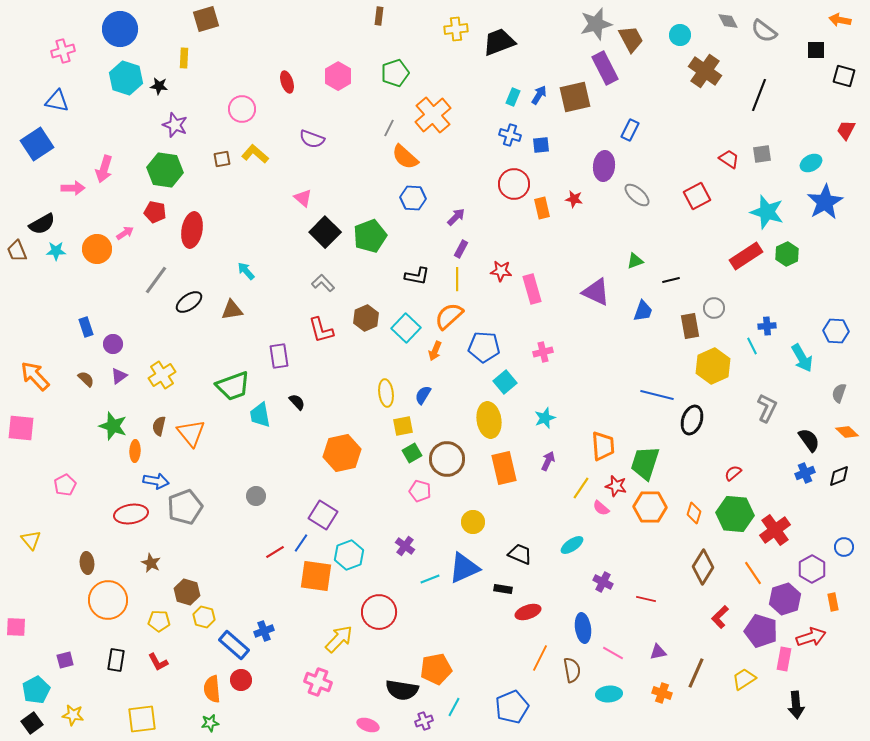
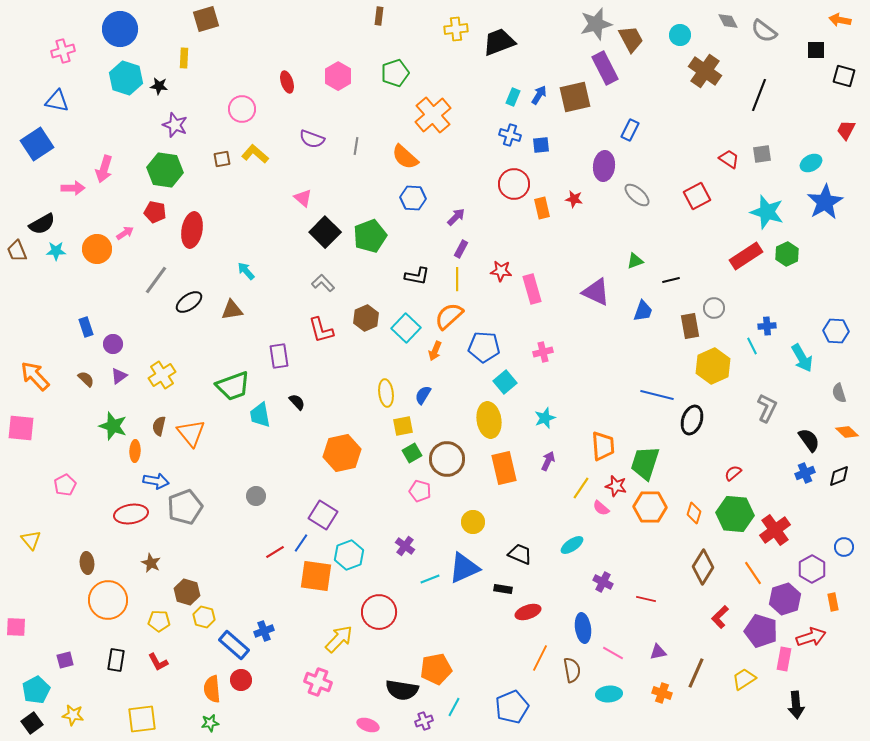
gray line at (389, 128): moved 33 px left, 18 px down; rotated 18 degrees counterclockwise
gray semicircle at (839, 393): rotated 36 degrees counterclockwise
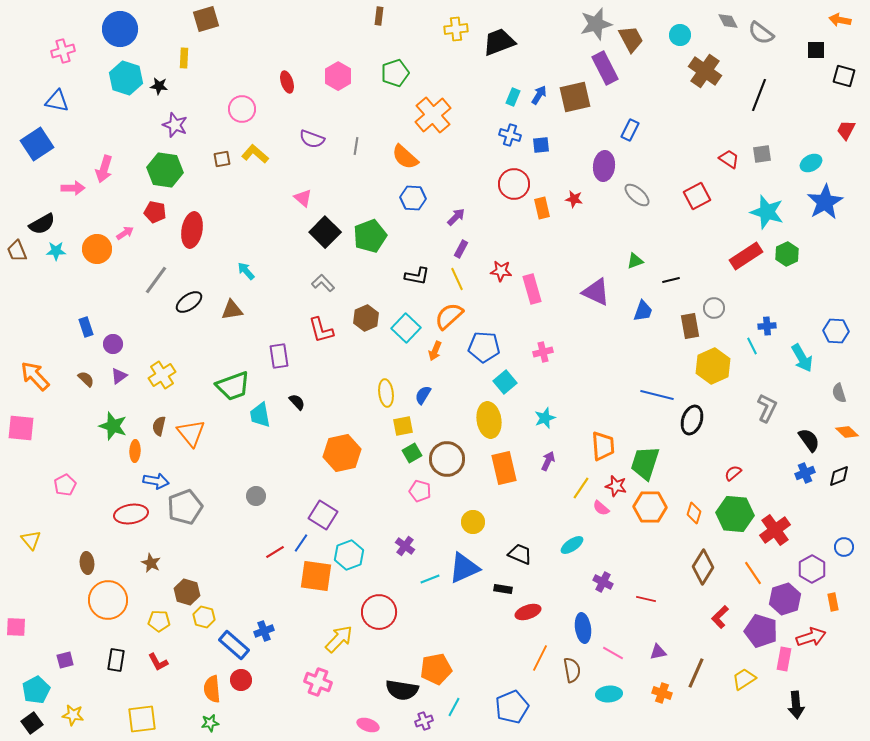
gray semicircle at (764, 31): moved 3 px left, 2 px down
yellow line at (457, 279): rotated 25 degrees counterclockwise
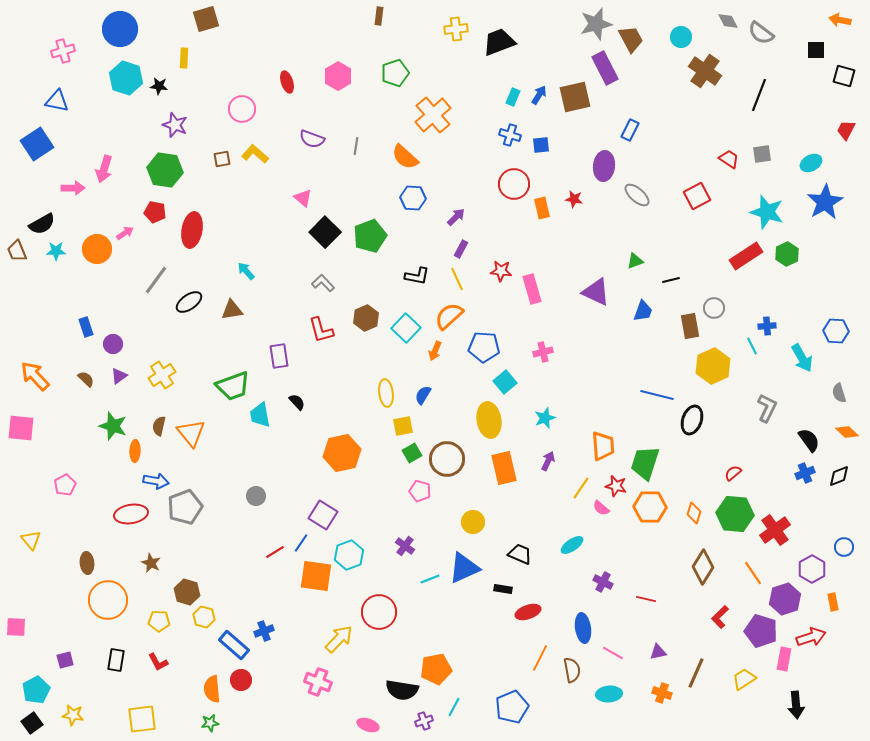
cyan circle at (680, 35): moved 1 px right, 2 px down
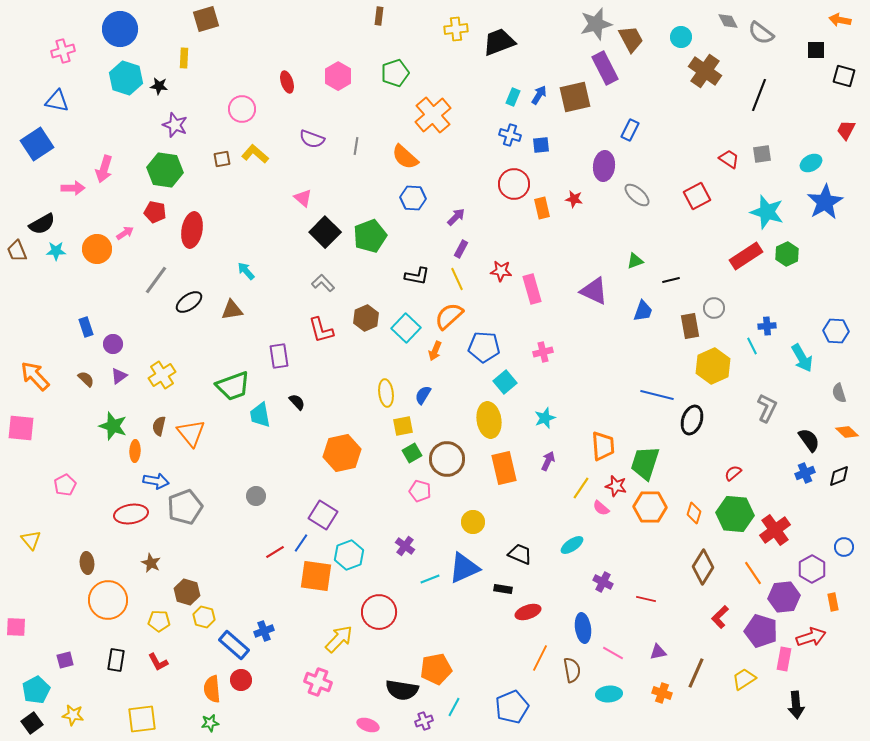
purple triangle at (596, 292): moved 2 px left, 1 px up
purple hexagon at (785, 599): moved 1 px left, 2 px up; rotated 12 degrees clockwise
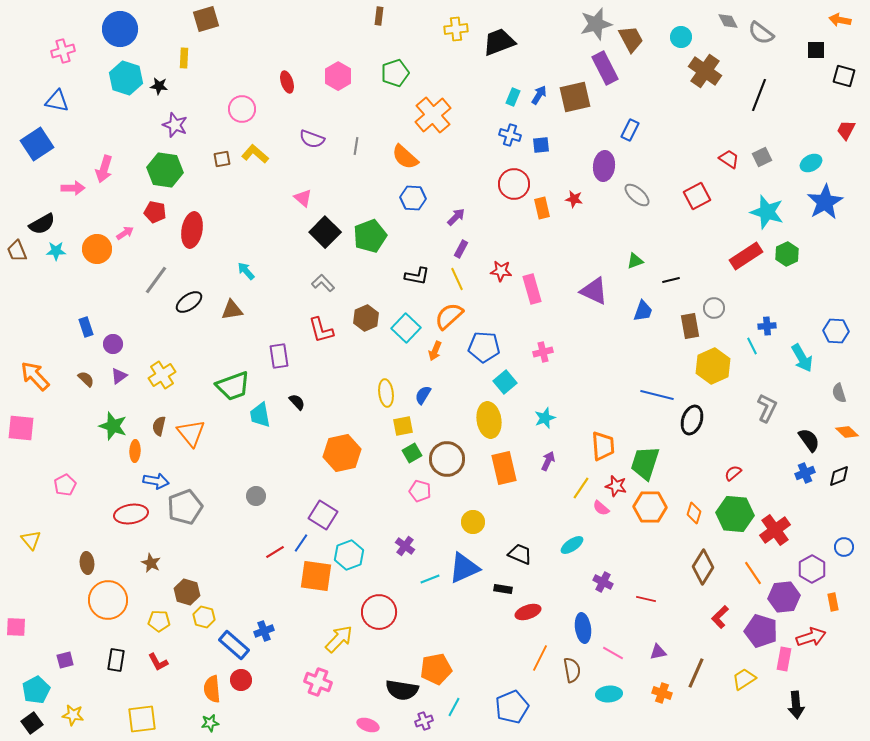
gray square at (762, 154): moved 3 px down; rotated 18 degrees counterclockwise
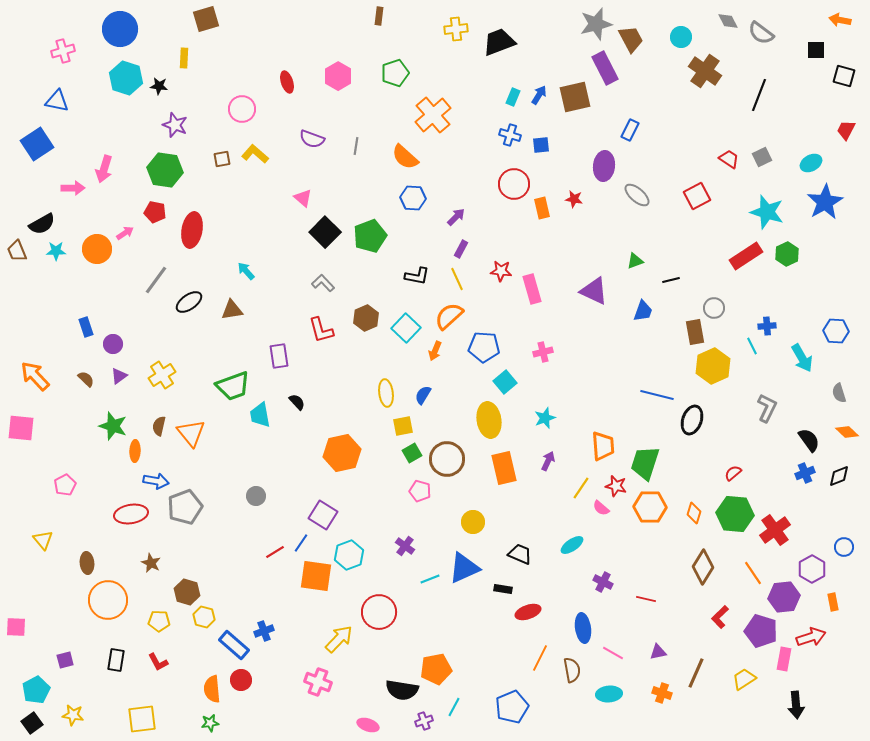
brown rectangle at (690, 326): moved 5 px right, 6 px down
yellow triangle at (31, 540): moved 12 px right
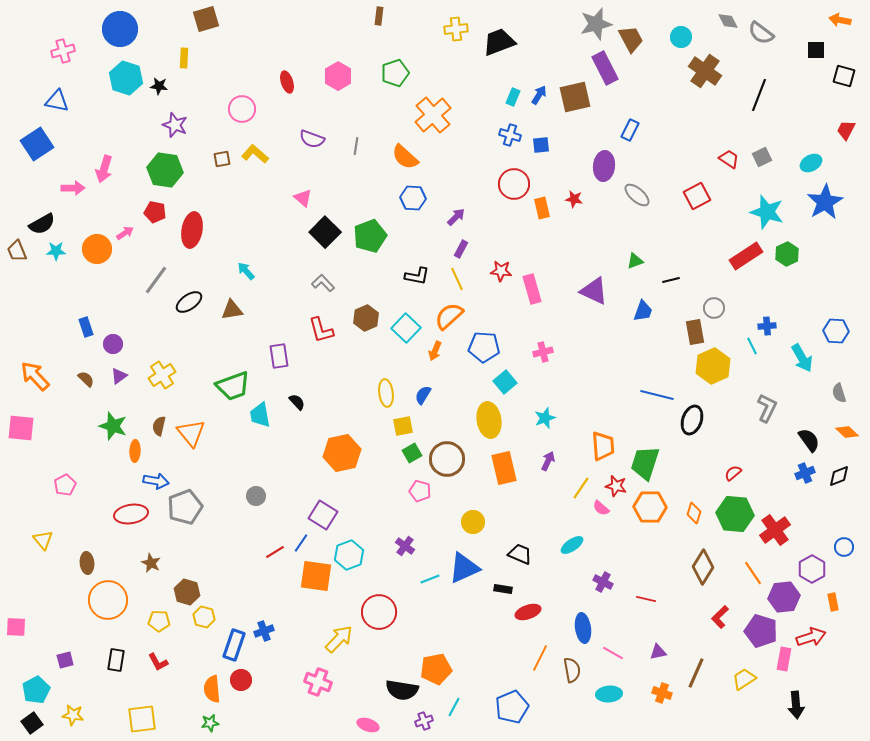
blue rectangle at (234, 645): rotated 68 degrees clockwise
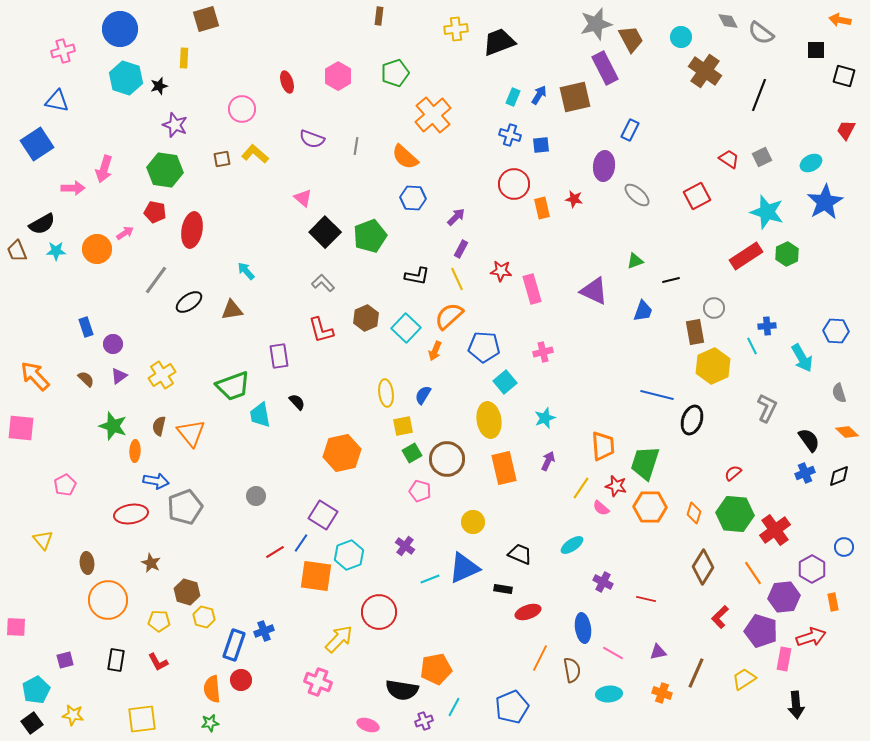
black star at (159, 86): rotated 24 degrees counterclockwise
